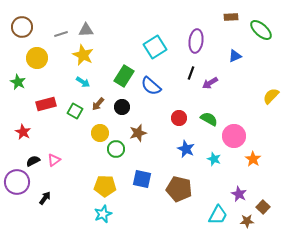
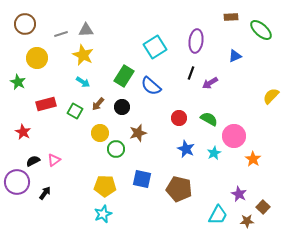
brown circle at (22, 27): moved 3 px right, 3 px up
cyan star at (214, 159): moved 6 px up; rotated 24 degrees clockwise
black arrow at (45, 198): moved 5 px up
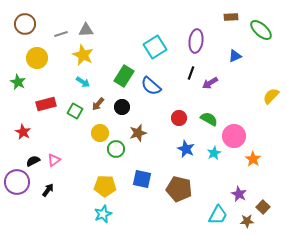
black arrow at (45, 193): moved 3 px right, 3 px up
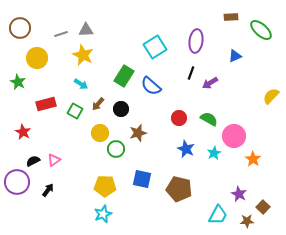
brown circle at (25, 24): moved 5 px left, 4 px down
cyan arrow at (83, 82): moved 2 px left, 2 px down
black circle at (122, 107): moved 1 px left, 2 px down
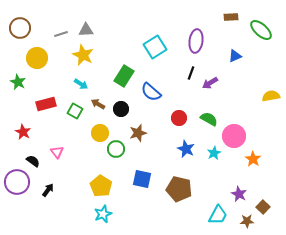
blue semicircle at (151, 86): moved 6 px down
yellow semicircle at (271, 96): rotated 36 degrees clockwise
brown arrow at (98, 104): rotated 80 degrees clockwise
pink triangle at (54, 160): moved 3 px right, 8 px up; rotated 32 degrees counterclockwise
black semicircle at (33, 161): rotated 64 degrees clockwise
yellow pentagon at (105, 186): moved 4 px left; rotated 30 degrees clockwise
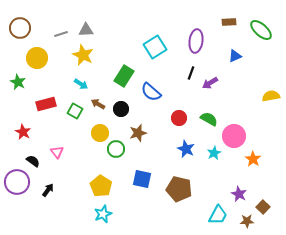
brown rectangle at (231, 17): moved 2 px left, 5 px down
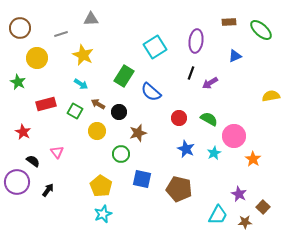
gray triangle at (86, 30): moved 5 px right, 11 px up
black circle at (121, 109): moved 2 px left, 3 px down
yellow circle at (100, 133): moved 3 px left, 2 px up
green circle at (116, 149): moved 5 px right, 5 px down
brown star at (247, 221): moved 2 px left, 1 px down
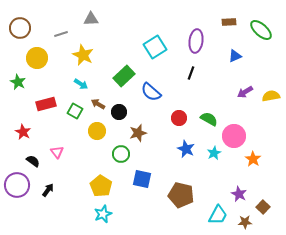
green rectangle at (124, 76): rotated 15 degrees clockwise
purple arrow at (210, 83): moved 35 px right, 9 px down
purple circle at (17, 182): moved 3 px down
brown pentagon at (179, 189): moved 2 px right, 6 px down
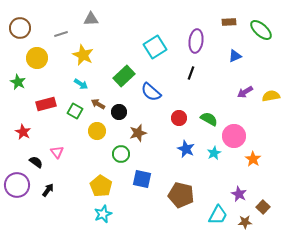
black semicircle at (33, 161): moved 3 px right, 1 px down
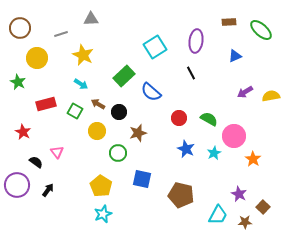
black line at (191, 73): rotated 48 degrees counterclockwise
green circle at (121, 154): moved 3 px left, 1 px up
